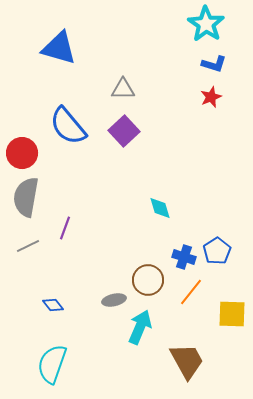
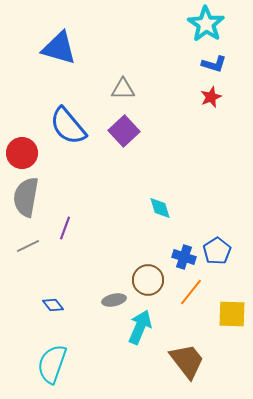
brown trapezoid: rotated 9 degrees counterclockwise
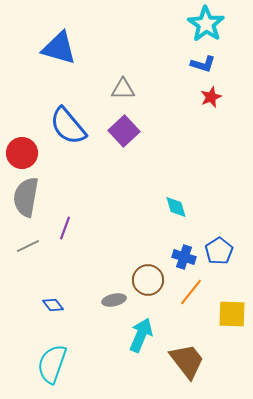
blue L-shape: moved 11 px left
cyan diamond: moved 16 px right, 1 px up
blue pentagon: moved 2 px right
cyan arrow: moved 1 px right, 8 px down
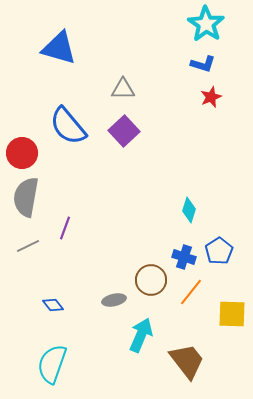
cyan diamond: moved 13 px right, 3 px down; rotated 35 degrees clockwise
brown circle: moved 3 px right
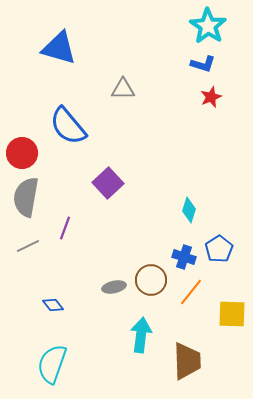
cyan star: moved 2 px right, 2 px down
purple square: moved 16 px left, 52 px down
blue pentagon: moved 2 px up
gray ellipse: moved 13 px up
cyan arrow: rotated 16 degrees counterclockwise
brown trapezoid: rotated 36 degrees clockwise
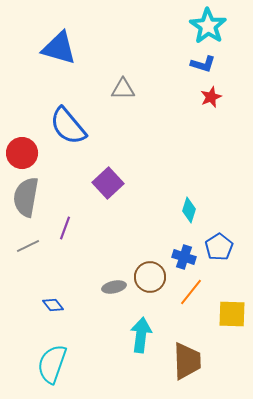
blue pentagon: moved 2 px up
brown circle: moved 1 px left, 3 px up
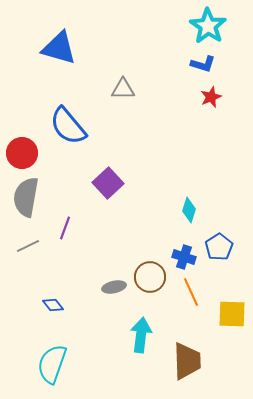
orange line: rotated 64 degrees counterclockwise
